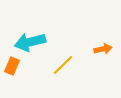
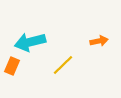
orange arrow: moved 4 px left, 8 px up
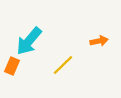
cyan arrow: moved 1 px left, 1 px up; rotated 36 degrees counterclockwise
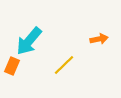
orange arrow: moved 2 px up
yellow line: moved 1 px right
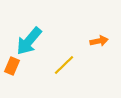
orange arrow: moved 2 px down
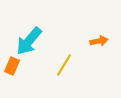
yellow line: rotated 15 degrees counterclockwise
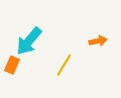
orange arrow: moved 1 px left
orange rectangle: moved 1 px up
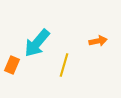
cyan arrow: moved 8 px right, 2 px down
yellow line: rotated 15 degrees counterclockwise
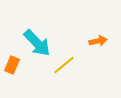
cyan arrow: rotated 84 degrees counterclockwise
yellow line: rotated 35 degrees clockwise
